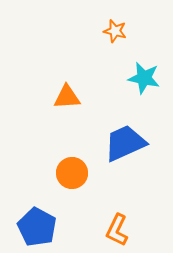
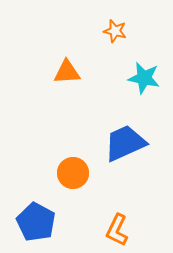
orange triangle: moved 25 px up
orange circle: moved 1 px right
blue pentagon: moved 1 px left, 5 px up
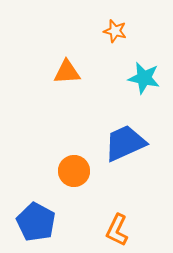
orange circle: moved 1 px right, 2 px up
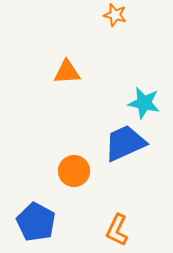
orange star: moved 16 px up
cyan star: moved 25 px down
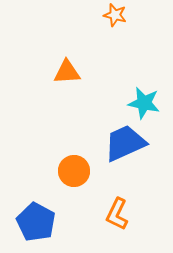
orange L-shape: moved 16 px up
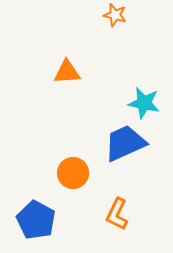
orange circle: moved 1 px left, 2 px down
blue pentagon: moved 2 px up
